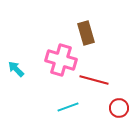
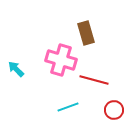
red circle: moved 5 px left, 2 px down
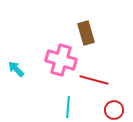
cyan line: rotated 65 degrees counterclockwise
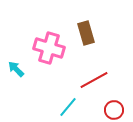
pink cross: moved 12 px left, 12 px up
red line: rotated 44 degrees counterclockwise
cyan line: rotated 35 degrees clockwise
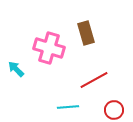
cyan line: rotated 45 degrees clockwise
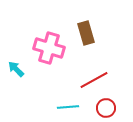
red circle: moved 8 px left, 2 px up
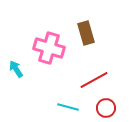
cyan arrow: rotated 12 degrees clockwise
cyan line: rotated 20 degrees clockwise
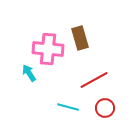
brown rectangle: moved 6 px left, 5 px down
pink cross: moved 1 px left, 1 px down; rotated 12 degrees counterclockwise
cyan arrow: moved 13 px right, 4 px down
red circle: moved 1 px left
